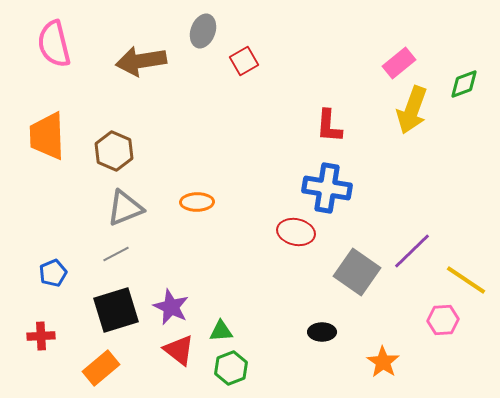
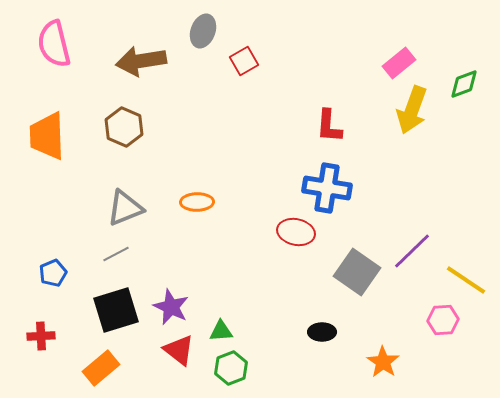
brown hexagon: moved 10 px right, 24 px up
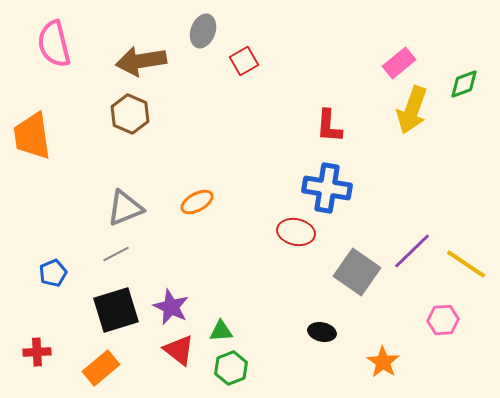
brown hexagon: moved 6 px right, 13 px up
orange trapezoid: moved 15 px left; rotated 6 degrees counterclockwise
orange ellipse: rotated 28 degrees counterclockwise
yellow line: moved 16 px up
black ellipse: rotated 12 degrees clockwise
red cross: moved 4 px left, 16 px down
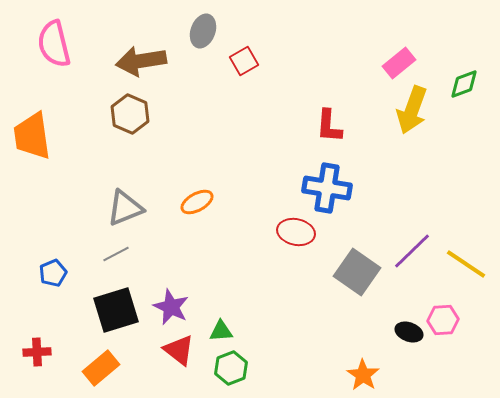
black ellipse: moved 87 px right; rotated 8 degrees clockwise
orange star: moved 20 px left, 13 px down
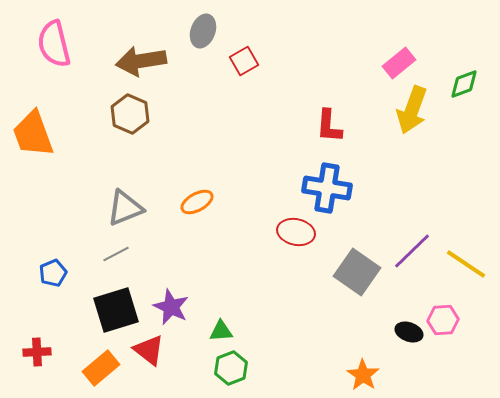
orange trapezoid: moved 1 px right, 2 px up; rotated 12 degrees counterclockwise
red triangle: moved 30 px left
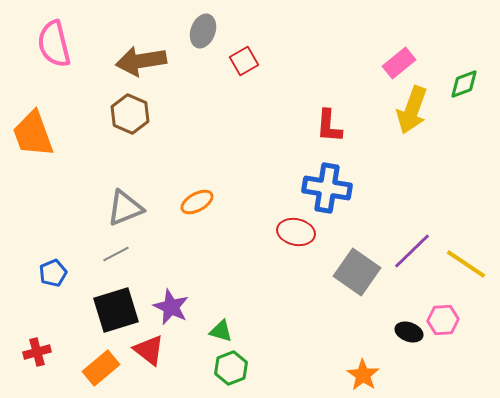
green triangle: rotated 20 degrees clockwise
red cross: rotated 12 degrees counterclockwise
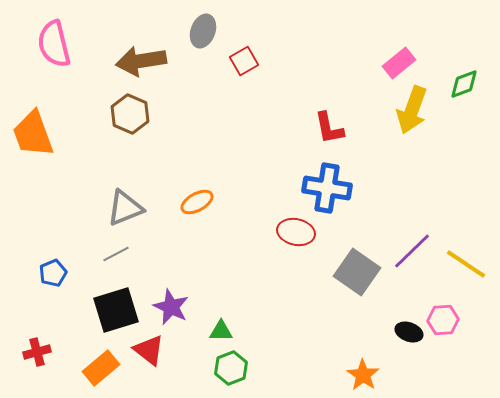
red L-shape: moved 2 px down; rotated 15 degrees counterclockwise
green triangle: rotated 15 degrees counterclockwise
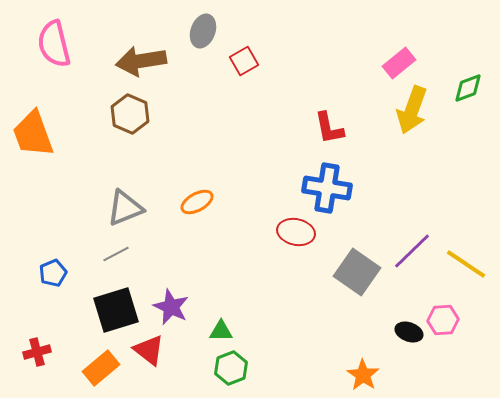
green diamond: moved 4 px right, 4 px down
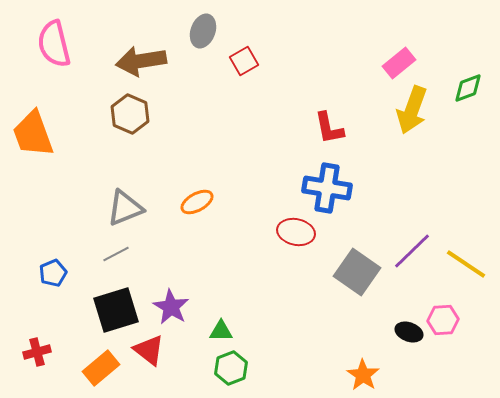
purple star: rotated 6 degrees clockwise
